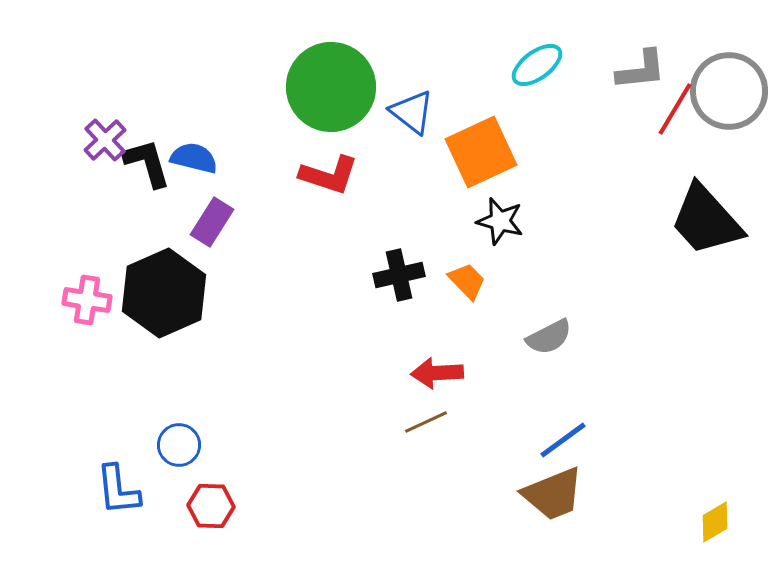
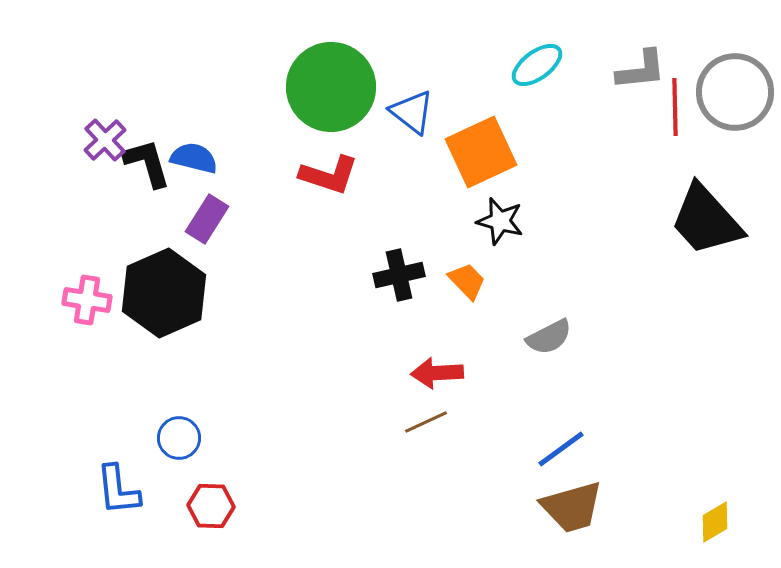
gray circle: moved 6 px right, 1 px down
red line: moved 2 px up; rotated 32 degrees counterclockwise
purple rectangle: moved 5 px left, 3 px up
blue line: moved 2 px left, 9 px down
blue circle: moved 7 px up
brown trapezoid: moved 19 px right, 13 px down; rotated 6 degrees clockwise
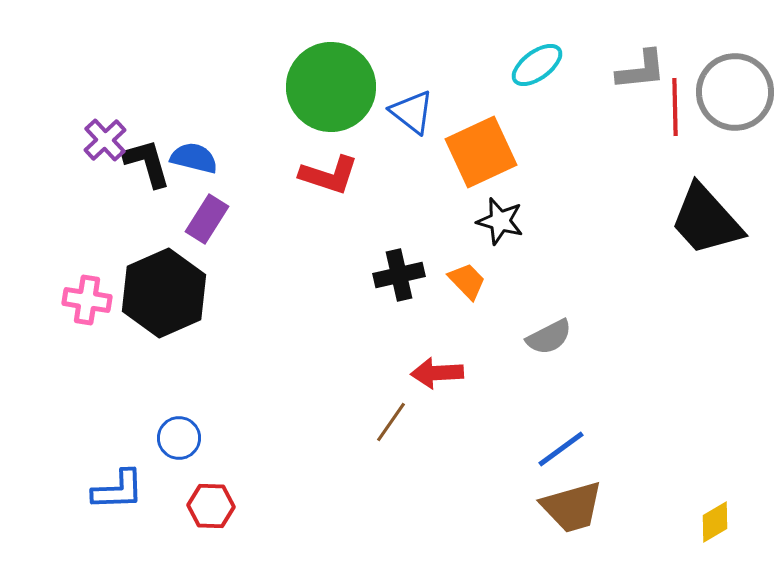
brown line: moved 35 px left; rotated 30 degrees counterclockwise
blue L-shape: rotated 86 degrees counterclockwise
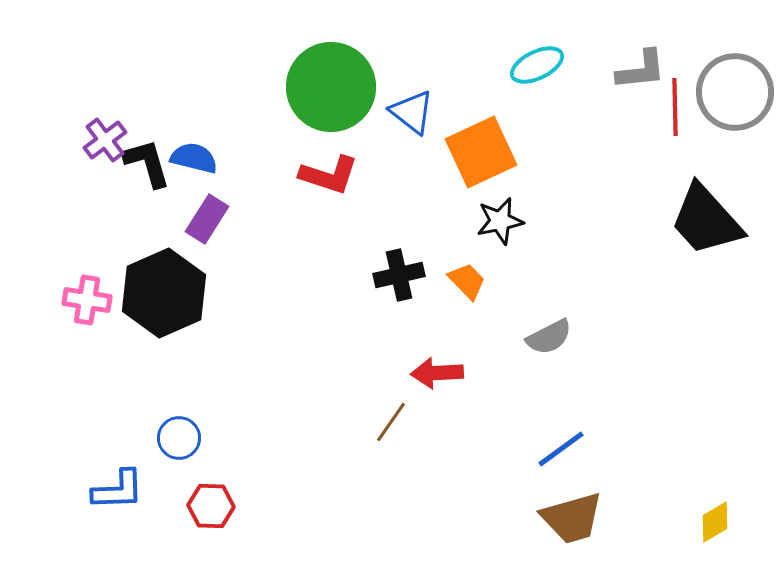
cyan ellipse: rotated 10 degrees clockwise
purple cross: rotated 6 degrees clockwise
black star: rotated 27 degrees counterclockwise
brown trapezoid: moved 11 px down
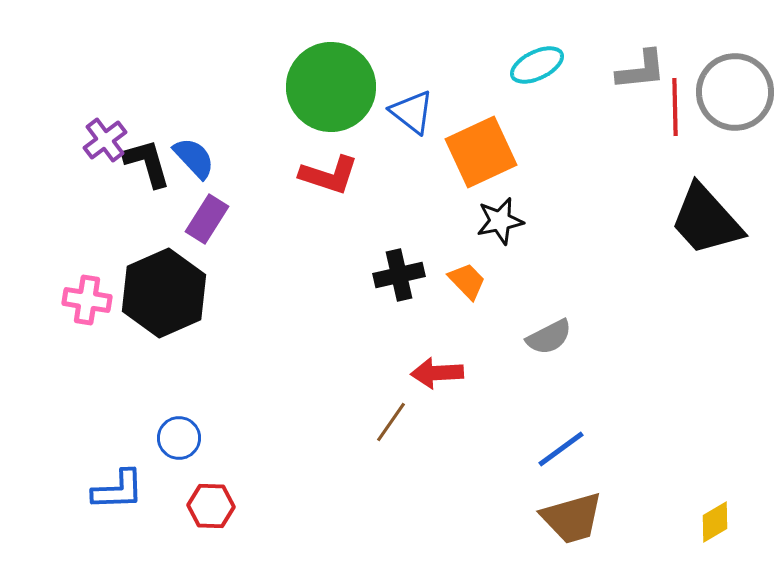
blue semicircle: rotated 33 degrees clockwise
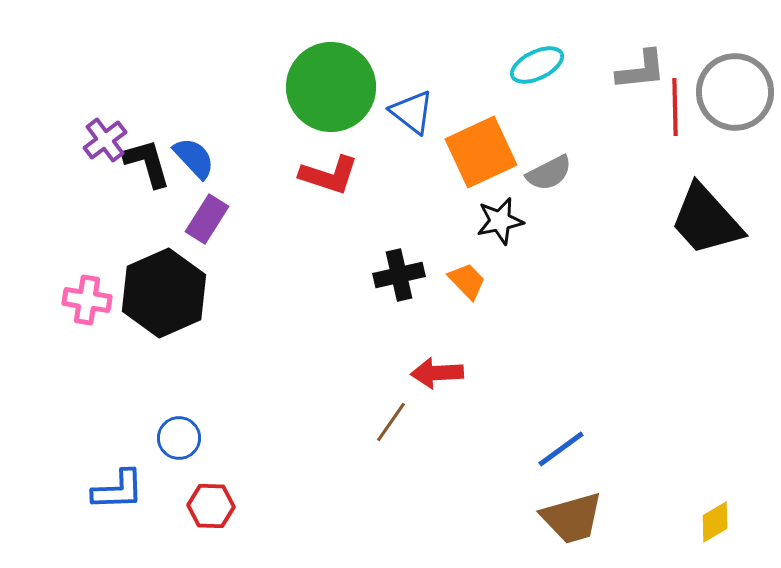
gray semicircle: moved 164 px up
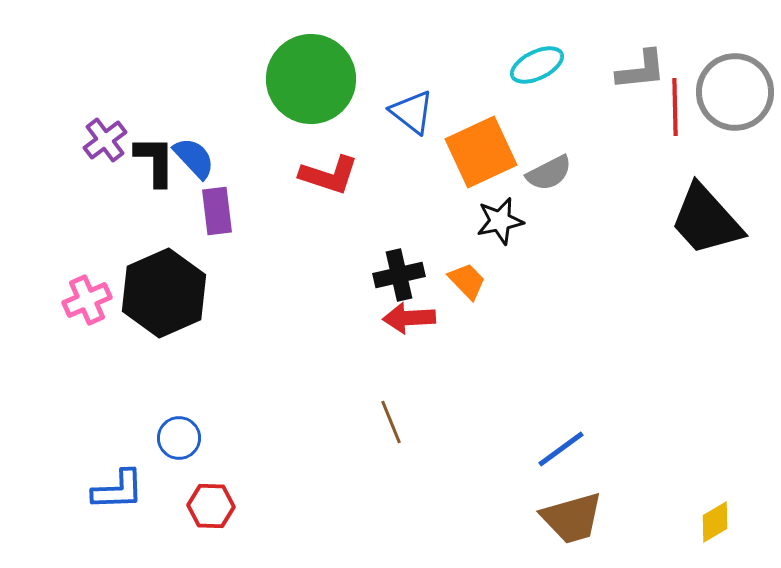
green circle: moved 20 px left, 8 px up
black L-shape: moved 8 px right, 2 px up; rotated 16 degrees clockwise
purple rectangle: moved 10 px right, 8 px up; rotated 39 degrees counterclockwise
pink cross: rotated 33 degrees counterclockwise
red arrow: moved 28 px left, 55 px up
brown line: rotated 57 degrees counterclockwise
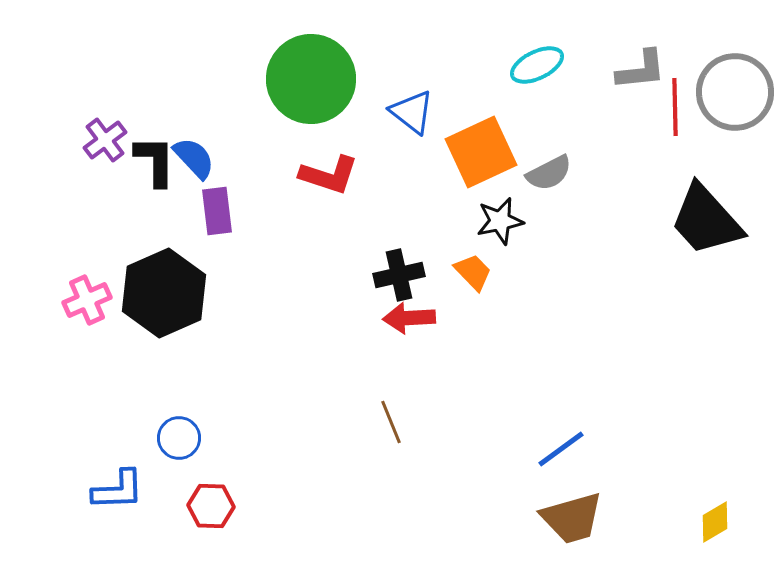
orange trapezoid: moved 6 px right, 9 px up
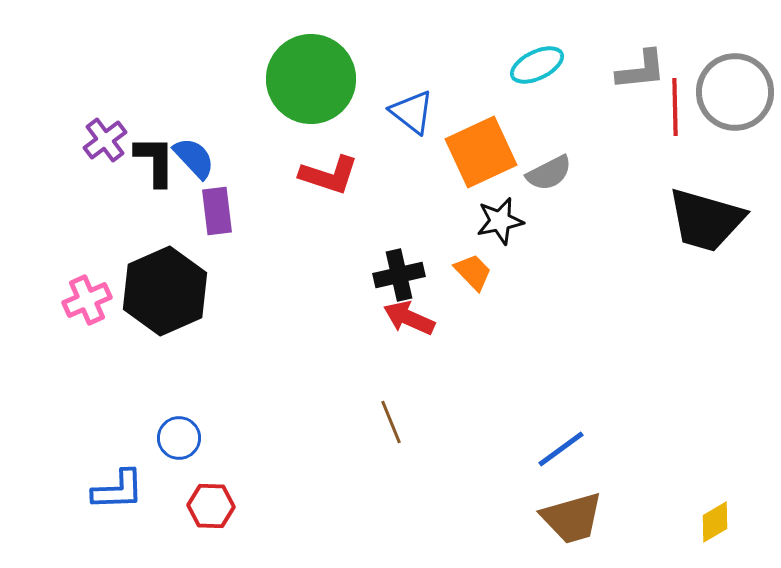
black trapezoid: rotated 32 degrees counterclockwise
black hexagon: moved 1 px right, 2 px up
red arrow: rotated 27 degrees clockwise
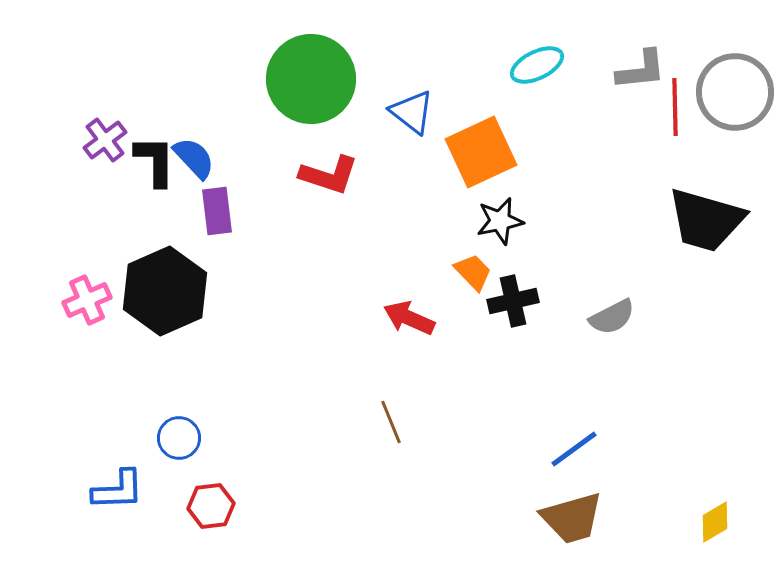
gray semicircle: moved 63 px right, 144 px down
black cross: moved 114 px right, 26 px down
blue line: moved 13 px right
red hexagon: rotated 9 degrees counterclockwise
